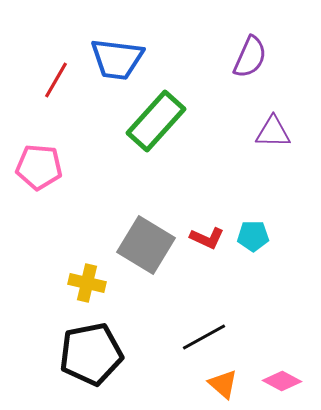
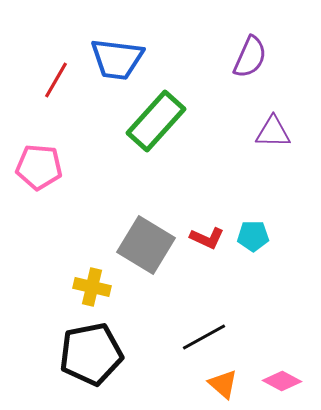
yellow cross: moved 5 px right, 4 px down
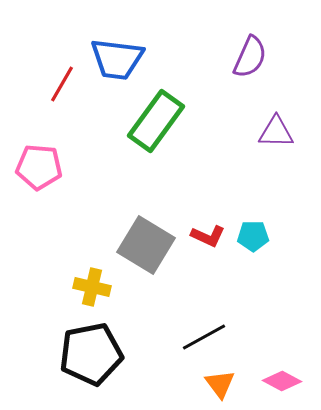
red line: moved 6 px right, 4 px down
green rectangle: rotated 6 degrees counterclockwise
purple triangle: moved 3 px right
red L-shape: moved 1 px right, 2 px up
orange triangle: moved 3 px left; rotated 12 degrees clockwise
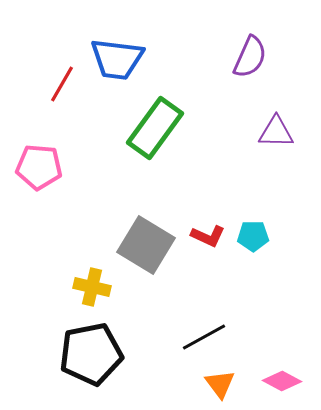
green rectangle: moved 1 px left, 7 px down
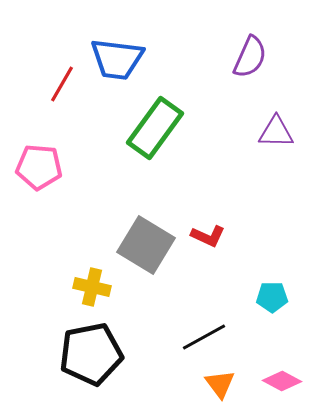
cyan pentagon: moved 19 px right, 61 px down
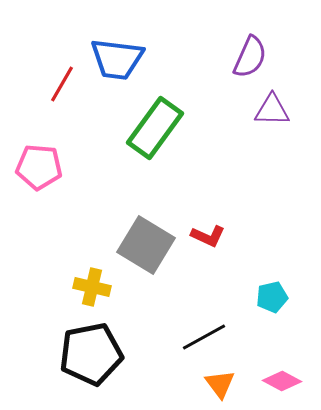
purple triangle: moved 4 px left, 22 px up
cyan pentagon: rotated 12 degrees counterclockwise
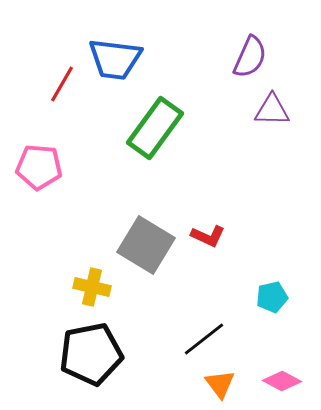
blue trapezoid: moved 2 px left
black line: moved 2 px down; rotated 9 degrees counterclockwise
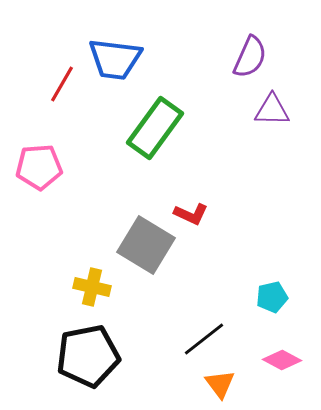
pink pentagon: rotated 9 degrees counterclockwise
red L-shape: moved 17 px left, 22 px up
black pentagon: moved 3 px left, 2 px down
pink diamond: moved 21 px up
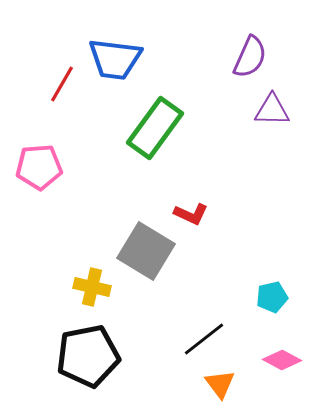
gray square: moved 6 px down
